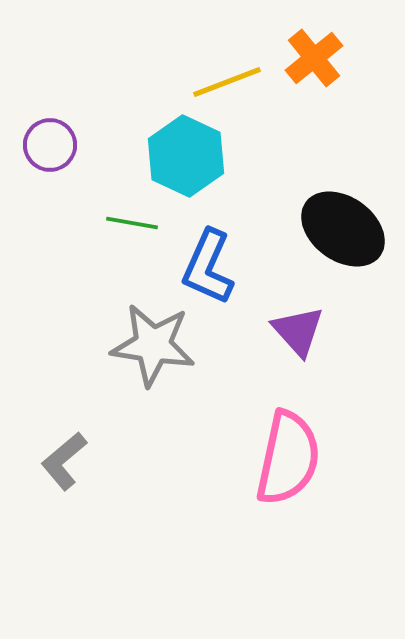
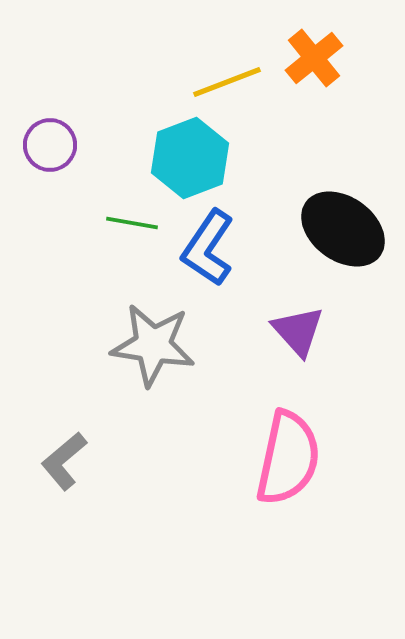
cyan hexagon: moved 4 px right, 2 px down; rotated 14 degrees clockwise
blue L-shape: moved 19 px up; rotated 10 degrees clockwise
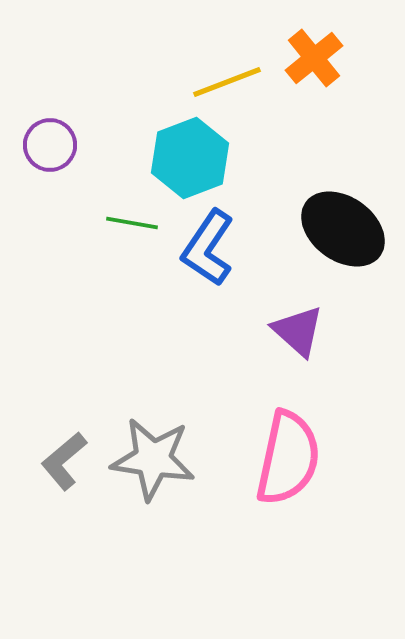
purple triangle: rotated 6 degrees counterclockwise
gray star: moved 114 px down
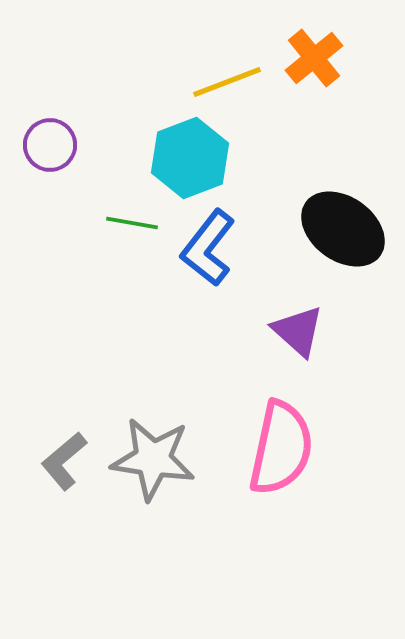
blue L-shape: rotated 4 degrees clockwise
pink semicircle: moved 7 px left, 10 px up
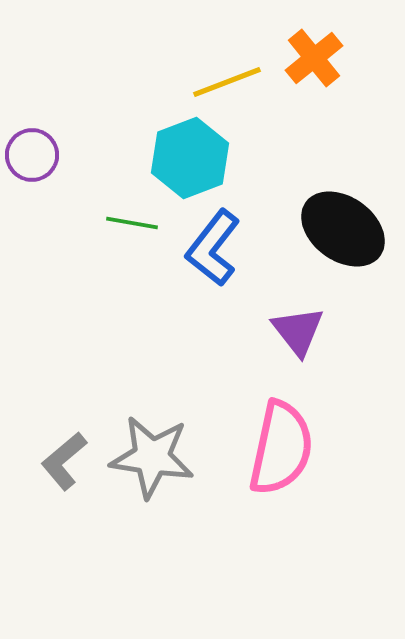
purple circle: moved 18 px left, 10 px down
blue L-shape: moved 5 px right
purple triangle: rotated 10 degrees clockwise
gray star: moved 1 px left, 2 px up
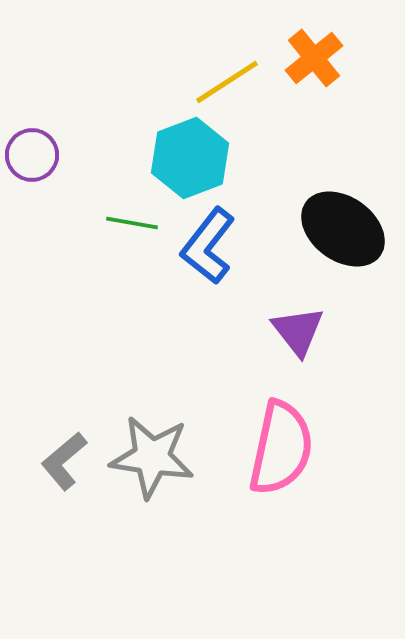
yellow line: rotated 12 degrees counterclockwise
blue L-shape: moved 5 px left, 2 px up
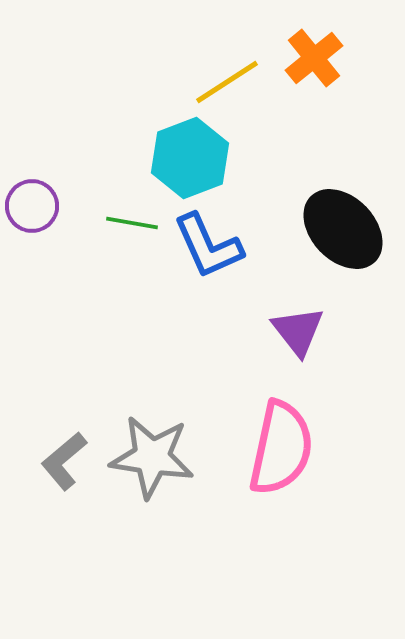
purple circle: moved 51 px down
black ellipse: rotated 10 degrees clockwise
blue L-shape: rotated 62 degrees counterclockwise
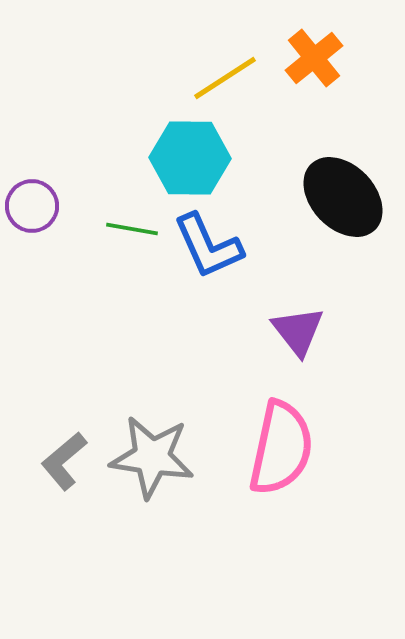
yellow line: moved 2 px left, 4 px up
cyan hexagon: rotated 22 degrees clockwise
green line: moved 6 px down
black ellipse: moved 32 px up
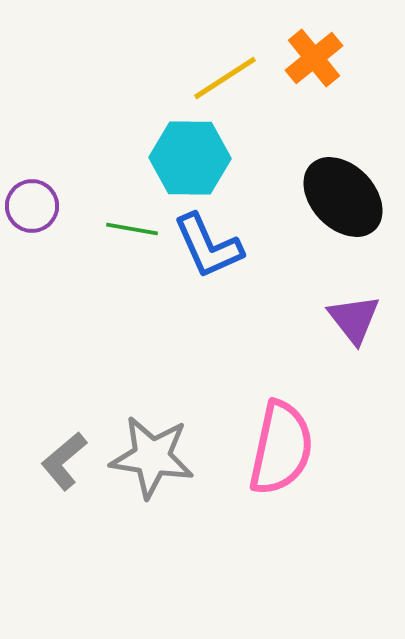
purple triangle: moved 56 px right, 12 px up
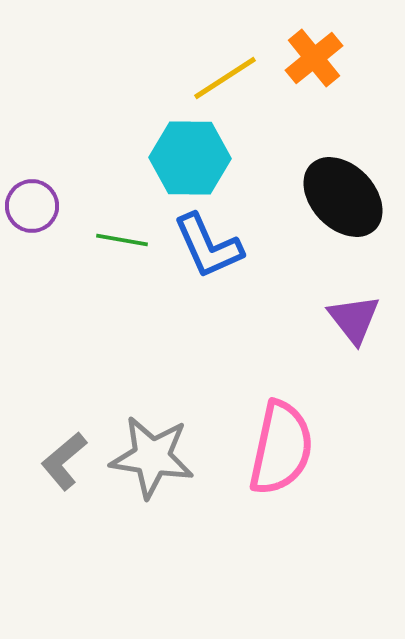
green line: moved 10 px left, 11 px down
